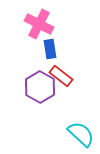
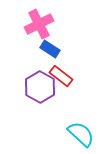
pink cross: rotated 36 degrees clockwise
blue rectangle: rotated 48 degrees counterclockwise
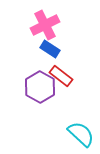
pink cross: moved 6 px right, 1 px down
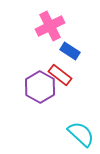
pink cross: moved 5 px right, 1 px down
blue rectangle: moved 20 px right, 2 px down
red rectangle: moved 1 px left, 1 px up
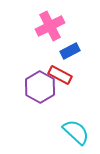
blue rectangle: rotated 60 degrees counterclockwise
red rectangle: rotated 10 degrees counterclockwise
cyan semicircle: moved 5 px left, 2 px up
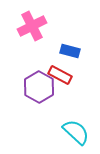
pink cross: moved 18 px left
blue rectangle: rotated 42 degrees clockwise
purple hexagon: moved 1 px left
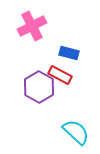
blue rectangle: moved 1 px left, 2 px down
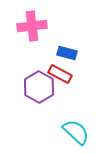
pink cross: rotated 20 degrees clockwise
blue rectangle: moved 2 px left
red rectangle: moved 1 px up
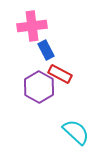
blue rectangle: moved 21 px left, 3 px up; rotated 48 degrees clockwise
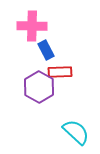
pink cross: rotated 8 degrees clockwise
red rectangle: moved 2 px up; rotated 30 degrees counterclockwise
